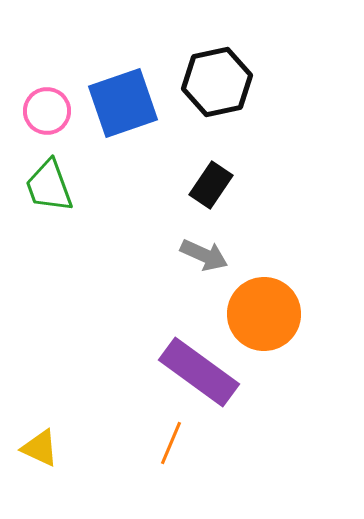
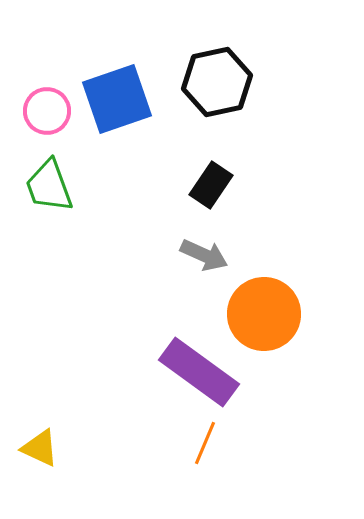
blue square: moved 6 px left, 4 px up
orange line: moved 34 px right
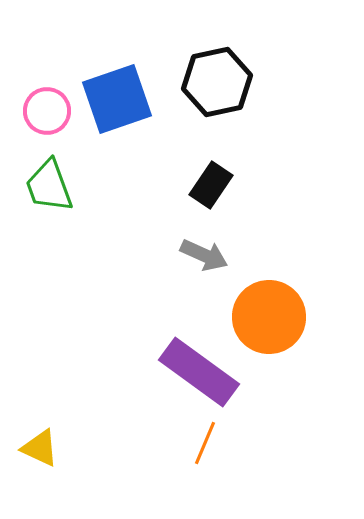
orange circle: moved 5 px right, 3 px down
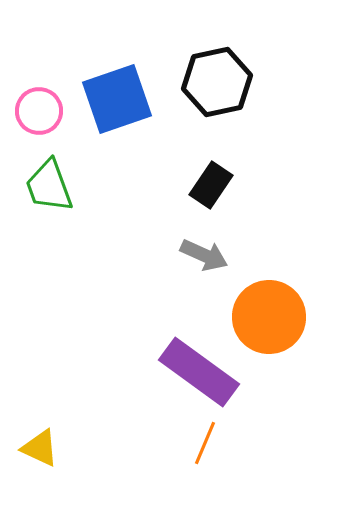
pink circle: moved 8 px left
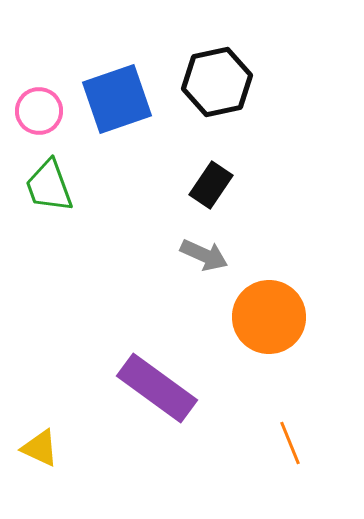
purple rectangle: moved 42 px left, 16 px down
orange line: moved 85 px right; rotated 45 degrees counterclockwise
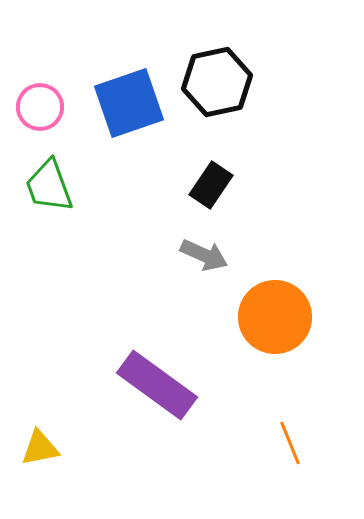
blue square: moved 12 px right, 4 px down
pink circle: moved 1 px right, 4 px up
orange circle: moved 6 px right
purple rectangle: moved 3 px up
yellow triangle: rotated 36 degrees counterclockwise
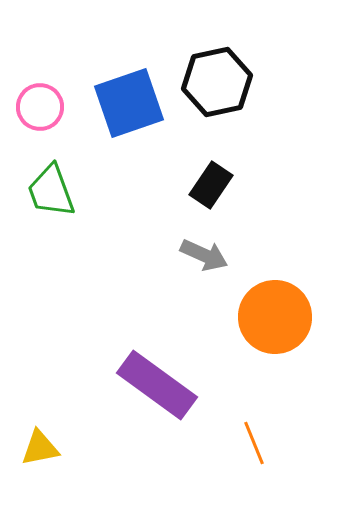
green trapezoid: moved 2 px right, 5 px down
orange line: moved 36 px left
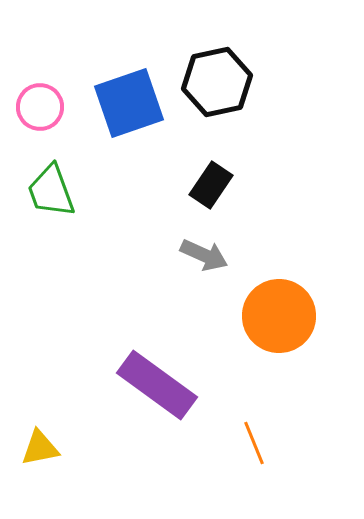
orange circle: moved 4 px right, 1 px up
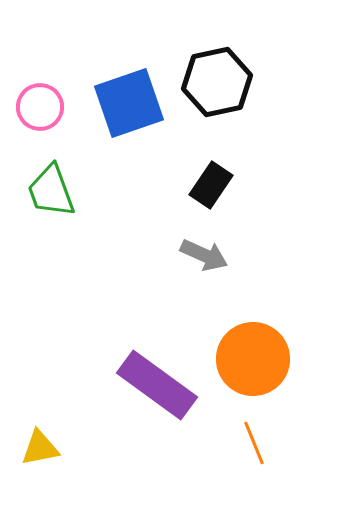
orange circle: moved 26 px left, 43 px down
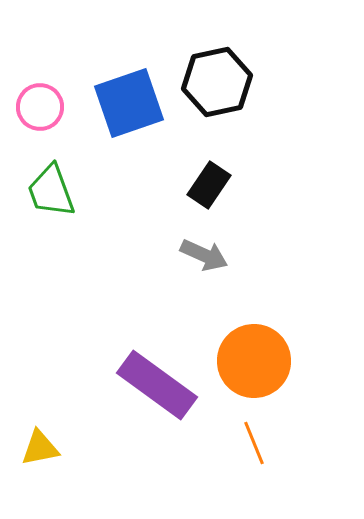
black rectangle: moved 2 px left
orange circle: moved 1 px right, 2 px down
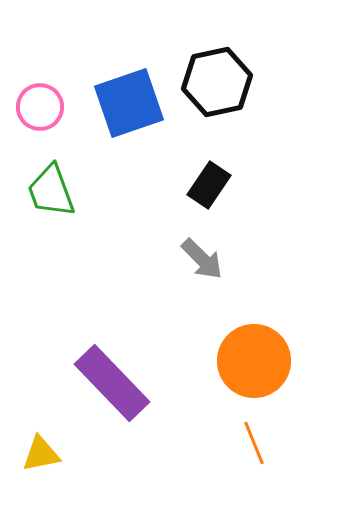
gray arrow: moved 2 px left, 4 px down; rotated 21 degrees clockwise
purple rectangle: moved 45 px left, 2 px up; rotated 10 degrees clockwise
yellow triangle: moved 1 px right, 6 px down
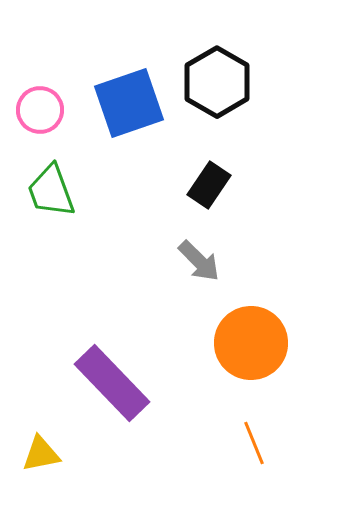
black hexagon: rotated 18 degrees counterclockwise
pink circle: moved 3 px down
gray arrow: moved 3 px left, 2 px down
orange circle: moved 3 px left, 18 px up
